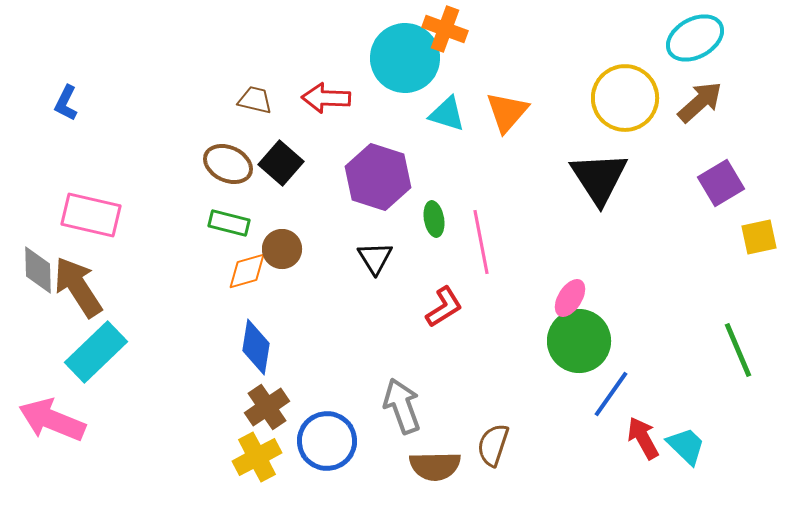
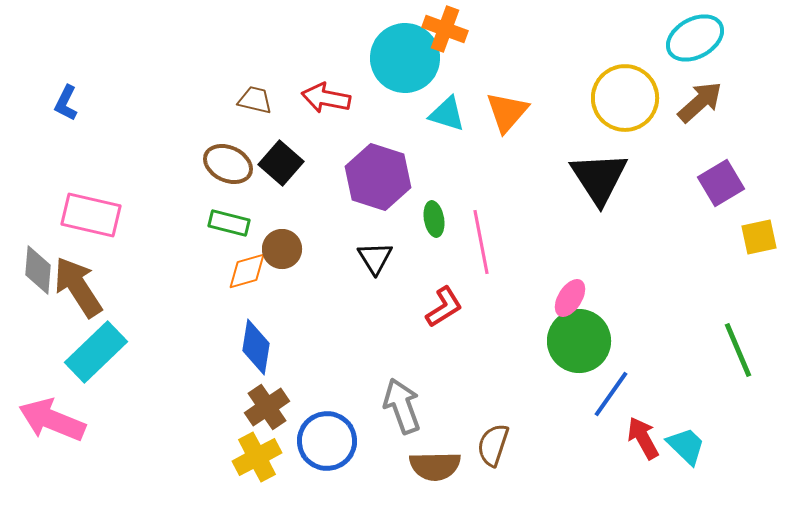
red arrow at (326, 98): rotated 9 degrees clockwise
gray diamond at (38, 270): rotated 6 degrees clockwise
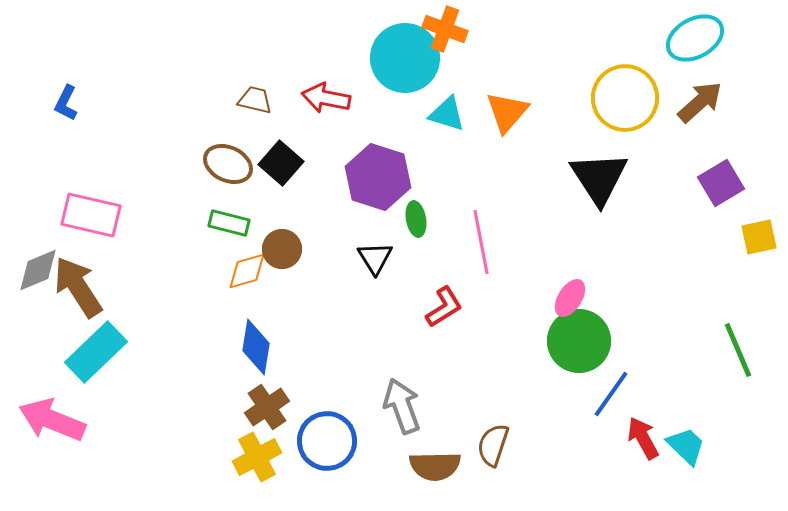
green ellipse at (434, 219): moved 18 px left
gray diamond at (38, 270): rotated 63 degrees clockwise
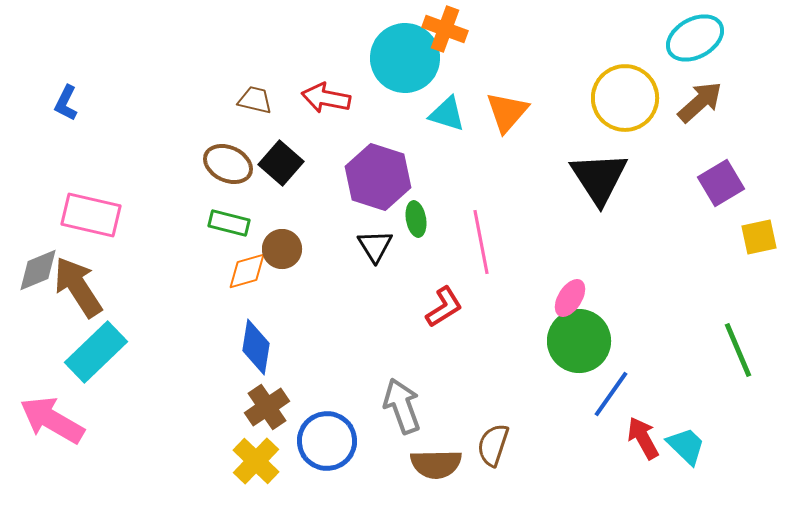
black triangle at (375, 258): moved 12 px up
pink arrow at (52, 420): rotated 8 degrees clockwise
yellow cross at (257, 457): moved 1 px left, 4 px down; rotated 18 degrees counterclockwise
brown semicircle at (435, 466): moved 1 px right, 2 px up
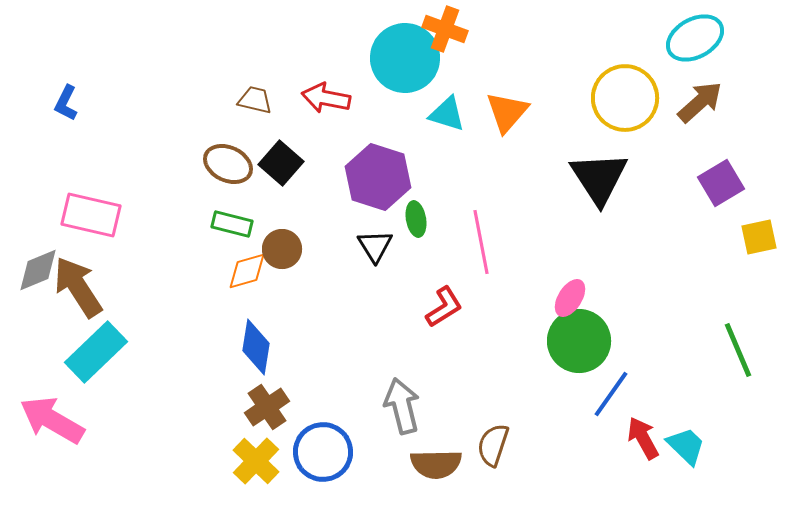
green rectangle at (229, 223): moved 3 px right, 1 px down
gray arrow at (402, 406): rotated 6 degrees clockwise
blue circle at (327, 441): moved 4 px left, 11 px down
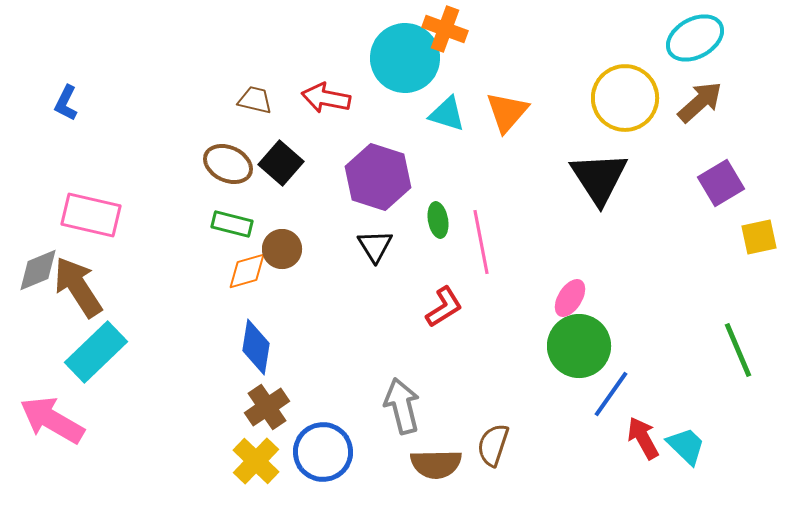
green ellipse at (416, 219): moved 22 px right, 1 px down
green circle at (579, 341): moved 5 px down
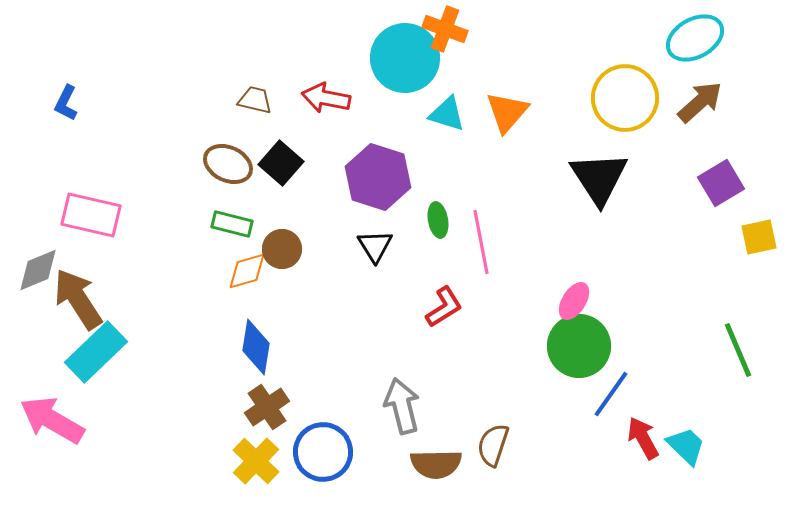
brown arrow at (78, 287): moved 12 px down
pink ellipse at (570, 298): moved 4 px right, 3 px down
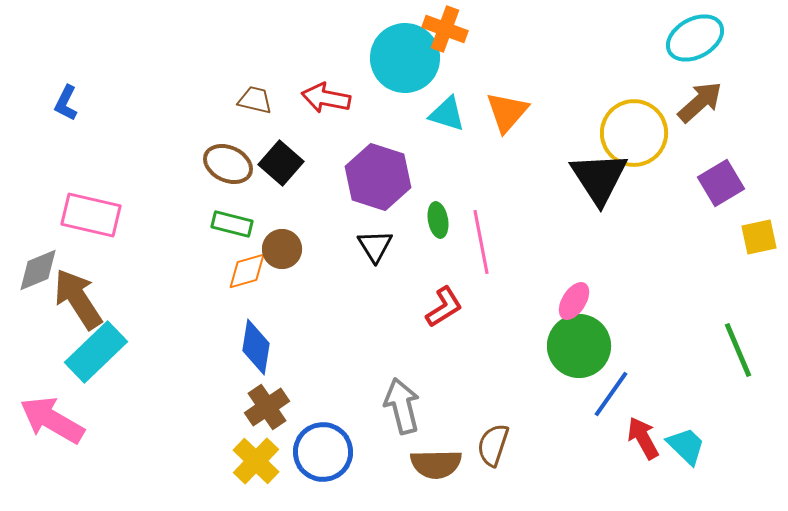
yellow circle at (625, 98): moved 9 px right, 35 px down
